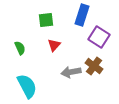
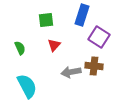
brown cross: rotated 30 degrees counterclockwise
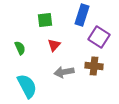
green square: moved 1 px left
gray arrow: moved 7 px left
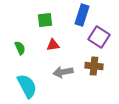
red triangle: moved 1 px left; rotated 40 degrees clockwise
gray arrow: moved 1 px left
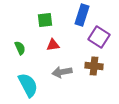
gray arrow: moved 1 px left
cyan semicircle: moved 1 px right, 1 px up
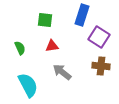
green square: rotated 14 degrees clockwise
red triangle: moved 1 px left, 1 px down
brown cross: moved 7 px right
gray arrow: rotated 48 degrees clockwise
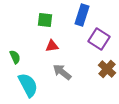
purple square: moved 2 px down
green semicircle: moved 5 px left, 9 px down
brown cross: moved 6 px right, 3 px down; rotated 36 degrees clockwise
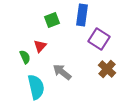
blue rectangle: rotated 10 degrees counterclockwise
green square: moved 7 px right; rotated 28 degrees counterclockwise
red triangle: moved 12 px left; rotated 40 degrees counterclockwise
green semicircle: moved 10 px right
cyan semicircle: moved 8 px right, 2 px down; rotated 15 degrees clockwise
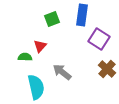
green square: moved 1 px up
green semicircle: rotated 64 degrees counterclockwise
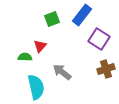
blue rectangle: rotated 30 degrees clockwise
brown cross: moved 1 px left; rotated 30 degrees clockwise
